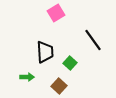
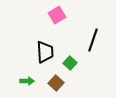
pink square: moved 1 px right, 2 px down
black line: rotated 55 degrees clockwise
green arrow: moved 4 px down
brown square: moved 3 px left, 3 px up
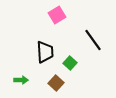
black line: rotated 55 degrees counterclockwise
green arrow: moved 6 px left, 1 px up
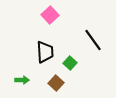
pink square: moved 7 px left; rotated 12 degrees counterclockwise
green arrow: moved 1 px right
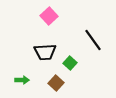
pink square: moved 1 px left, 1 px down
black trapezoid: rotated 90 degrees clockwise
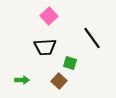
black line: moved 1 px left, 2 px up
black trapezoid: moved 5 px up
green square: rotated 24 degrees counterclockwise
brown square: moved 3 px right, 2 px up
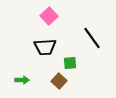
green square: rotated 24 degrees counterclockwise
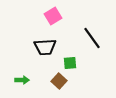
pink square: moved 4 px right; rotated 12 degrees clockwise
